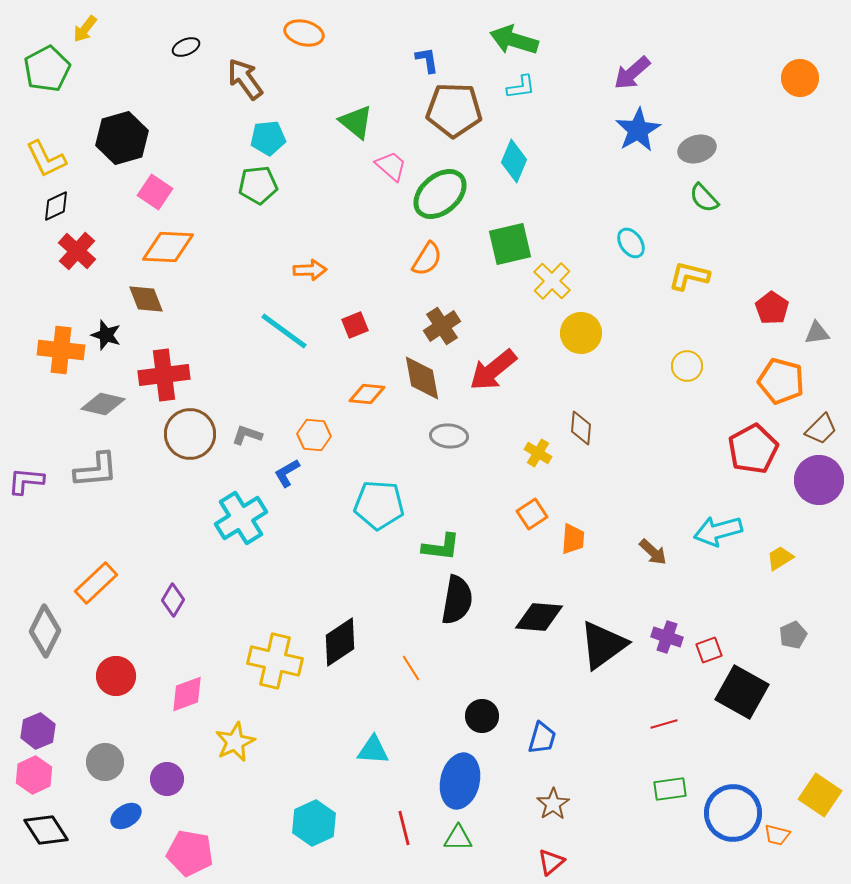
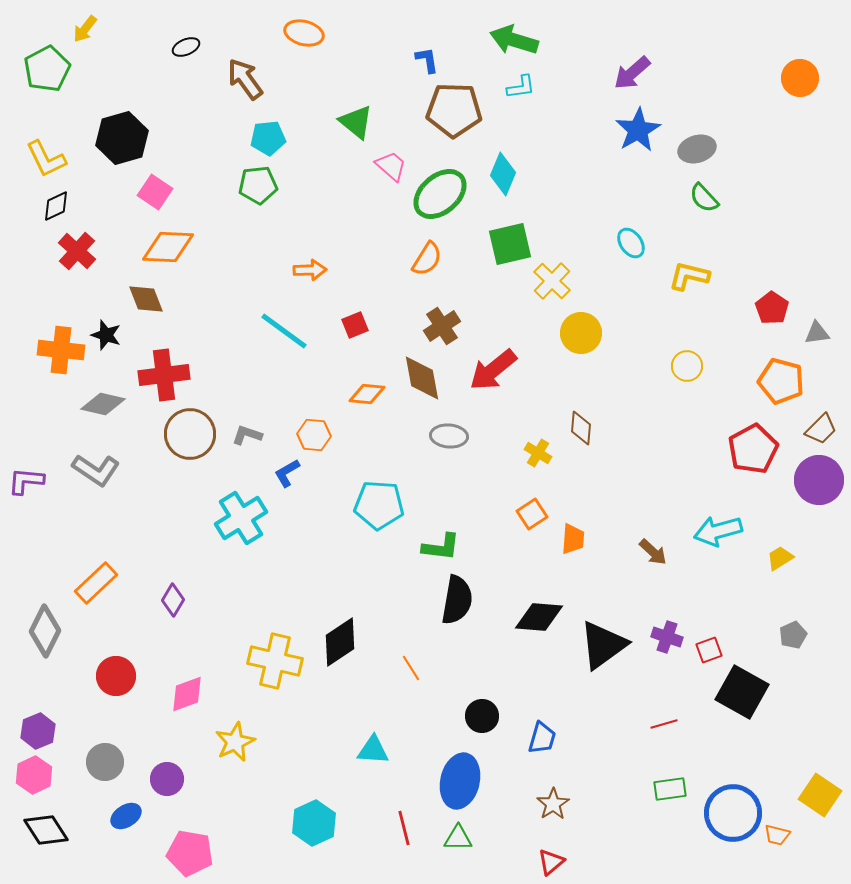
cyan diamond at (514, 161): moved 11 px left, 13 px down
gray L-shape at (96, 470): rotated 39 degrees clockwise
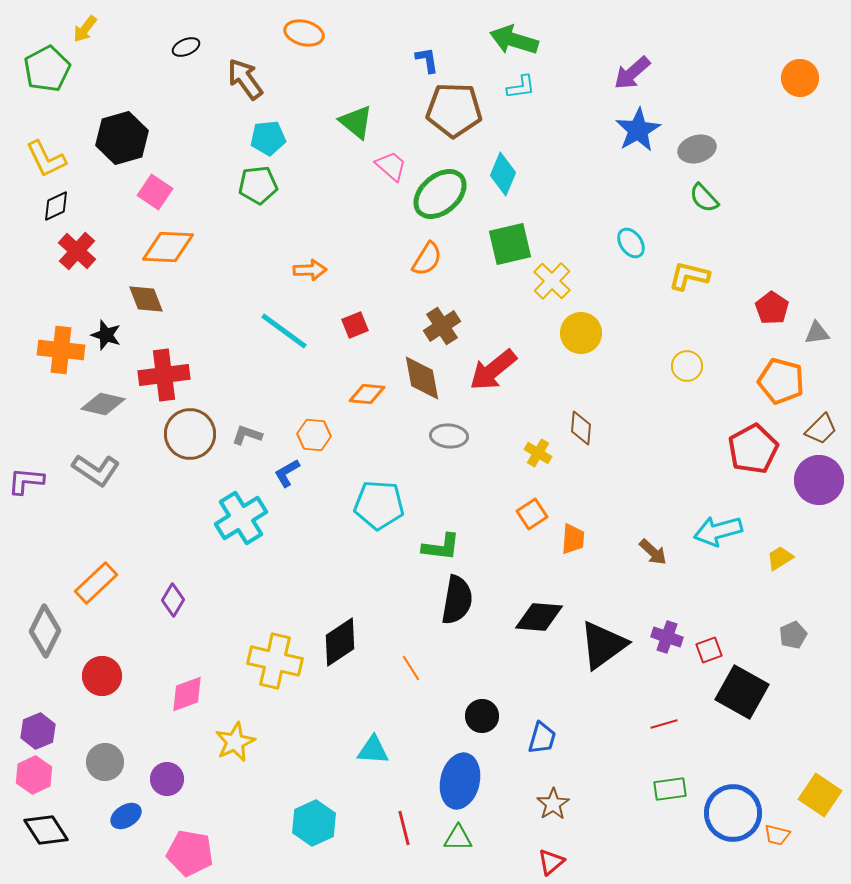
red circle at (116, 676): moved 14 px left
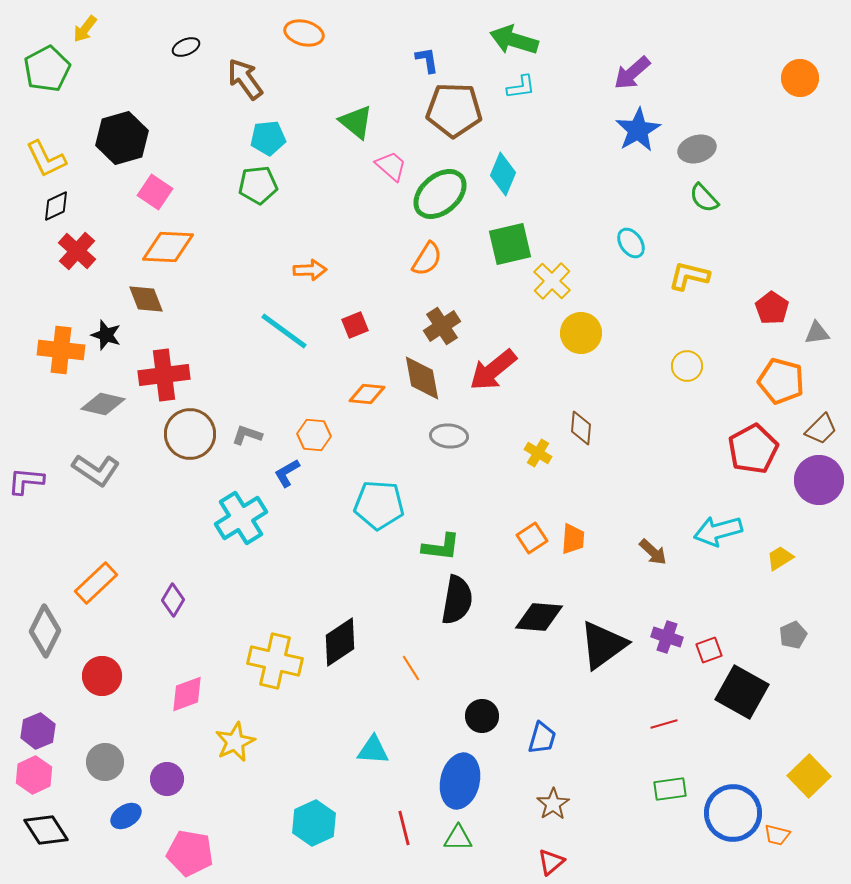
orange square at (532, 514): moved 24 px down
yellow square at (820, 795): moved 11 px left, 19 px up; rotated 12 degrees clockwise
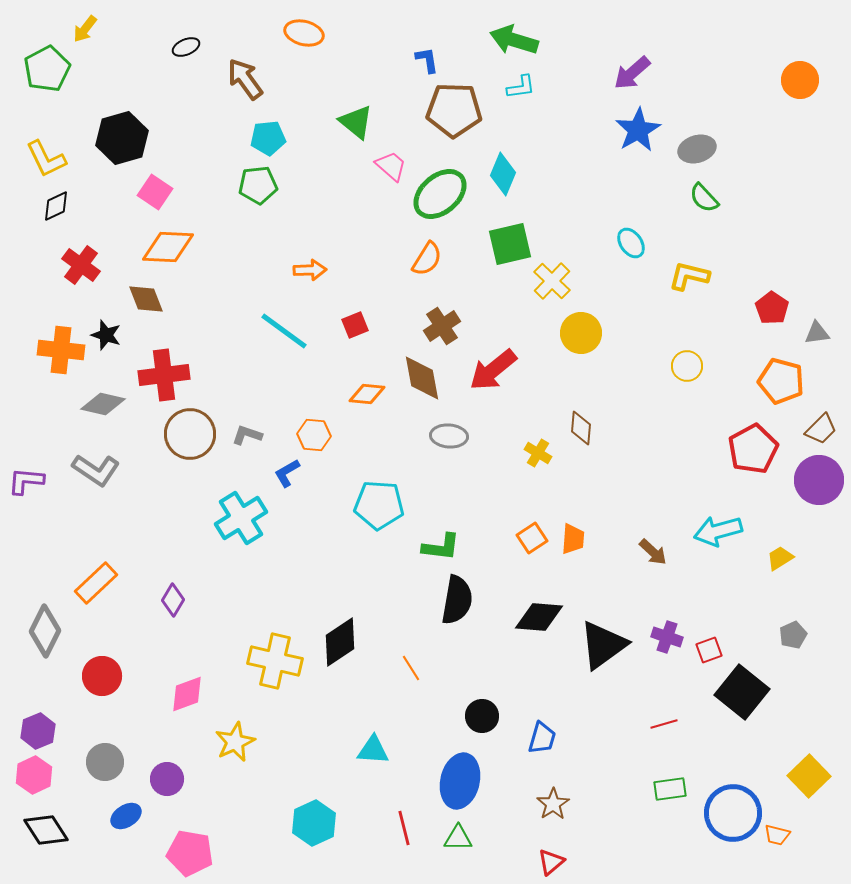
orange circle at (800, 78): moved 2 px down
red cross at (77, 251): moved 4 px right, 14 px down; rotated 6 degrees counterclockwise
black square at (742, 692): rotated 10 degrees clockwise
